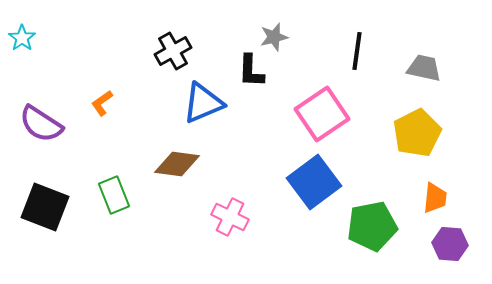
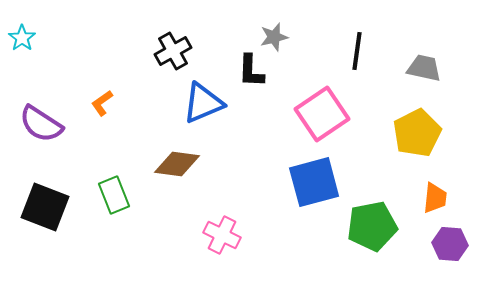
blue square: rotated 22 degrees clockwise
pink cross: moved 8 px left, 18 px down
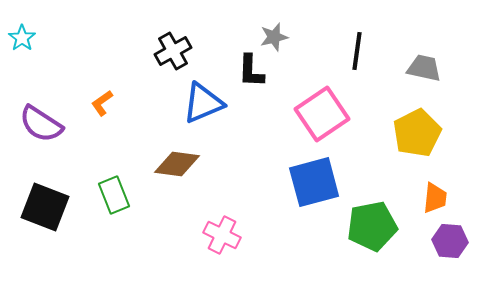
purple hexagon: moved 3 px up
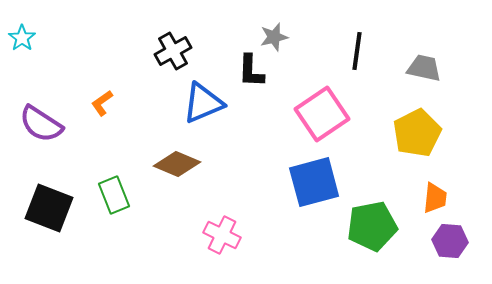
brown diamond: rotated 15 degrees clockwise
black square: moved 4 px right, 1 px down
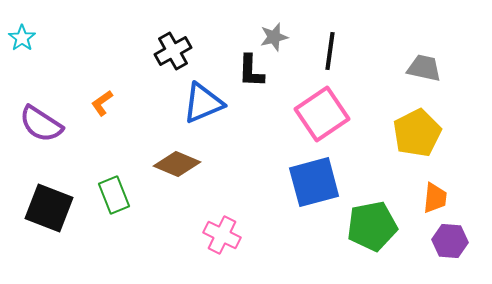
black line: moved 27 px left
